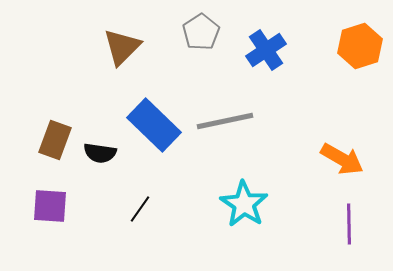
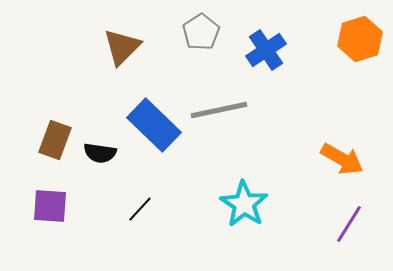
orange hexagon: moved 7 px up
gray line: moved 6 px left, 11 px up
black line: rotated 8 degrees clockwise
purple line: rotated 33 degrees clockwise
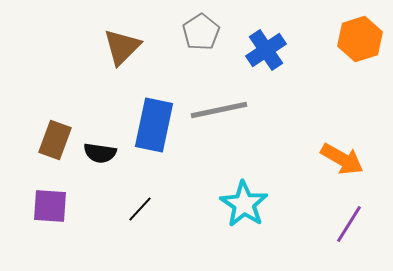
blue rectangle: rotated 58 degrees clockwise
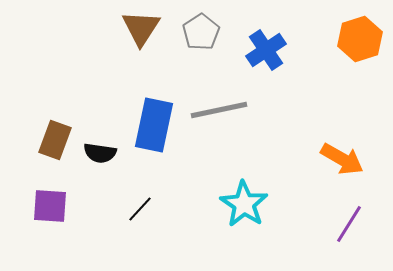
brown triangle: moved 19 px right, 19 px up; rotated 12 degrees counterclockwise
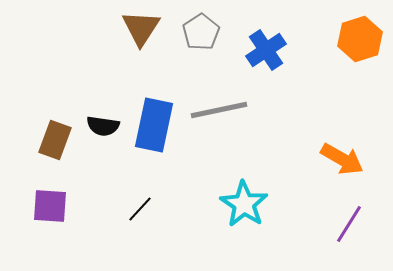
black semicircle: moved 3 px right, 27 px up
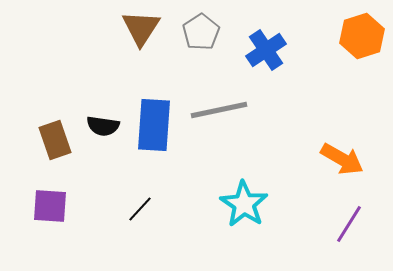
orange hexagon: moved 2 px right, 3 px up
blue rectangle: rotated 8 degrees counterclockwise
brown rectangle: rotated 39 degrees counterclockwise
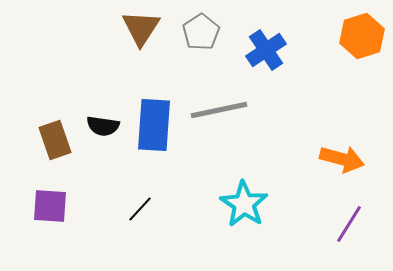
orange arrow: rotated 15 degrees counterclockwise
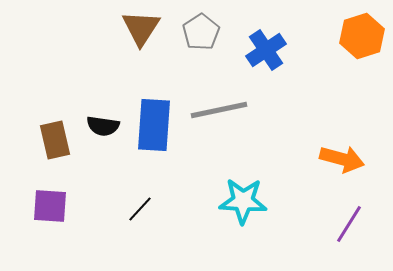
brown rectangle: rotated 6 degrees clockwise
cyan star: moved 1 px left, 3 px up; rotated 30 degrees counterclockwise
